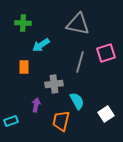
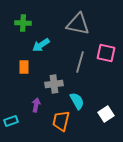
pink square: rotated 30 degrees clockwise
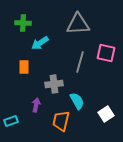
gray triangle: rotated 15 degrees counterclockwise
cyan arrow: moved 1 px left, 2 px up
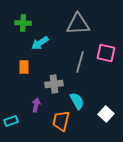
white square: rotated 14 degrees counterclockwise
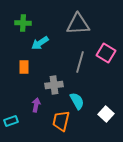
pink square: rotated 18 degrees clockwise
gray cross: moved 1 px down
